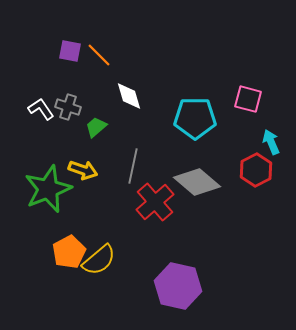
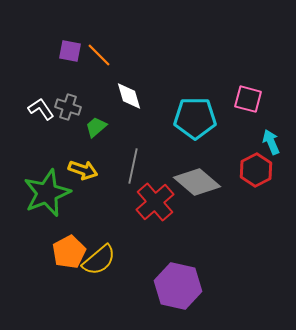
green star: moved 1 px left, 4 px down
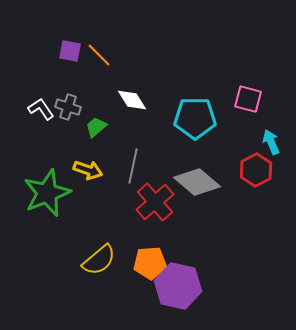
white diamond: moved 3 px right, 4 px down; rotated 16 degrees counterclockwise
yellow arrow: moved 5 px right
orange pentagon: moved 81 px right, 11 px down; rotated 24 degrees clockwise
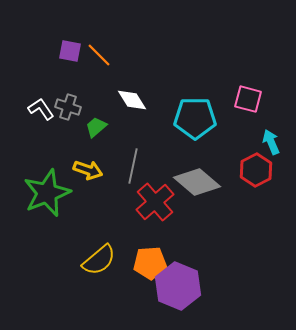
purple hexagon: rotated 9 degrees clockwise
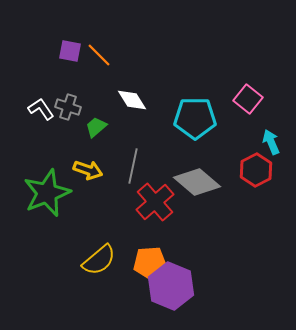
pink square: rotated 24 degrees clockwise
purple hexagon: moved 7 px left
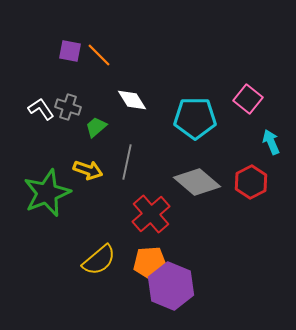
gray line: moved 6 px left, 4 px up
red hexagon: moved 5 px left, 12 px down
red cross: moved 4 px left, 12 px down
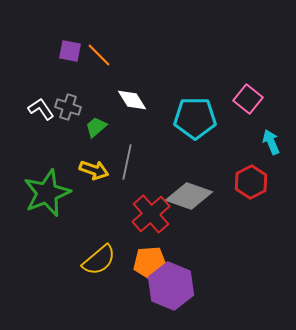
yellow arrow: moved 6 px right
gray diamond: moved 8 px left, 14 px down; rotated 21 degrees counterclockwise
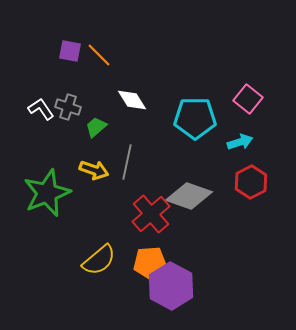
cyan arrow: moved 31 px left; rotated 95 degrees clockwise
purple hexagon: rotated 6 degrees clockwise
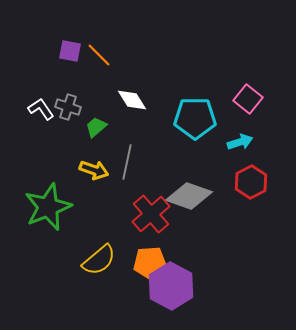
green star: moved 1 px right, 14 px down
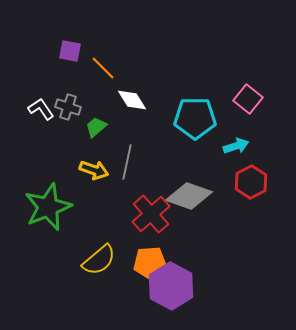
orange line: moved 4 px right, 13 px down
cyan arrow: moved 4 px left, 4 px down
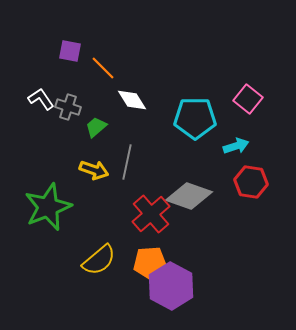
white L-shape: moved 10 px up
red hexagon: rotated 24 degrees counterclockwise
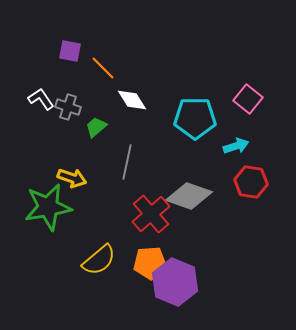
yellow arrow: moved 22 px left, 8 px down
green star: rotated 12 degrees clockwise
purple hexagon: moved 4 px right, 4 px up; rotated 6 degrees counterclockwise
